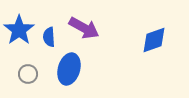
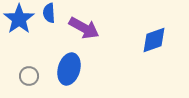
blue star: moved 11 px up
blue semicircle: moved 24 px up
gray circle: moved 1 px right, 2 px down
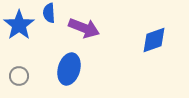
blue star: moved 6 px down
purple arrow: rotated 8 degrees counterclockwise
gray circle: moved 10 px left
